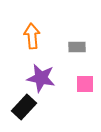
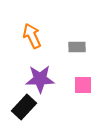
orange arrow: rotated 20 degrees counterclockwise
purple star: moved 1 px left, 1 px down; rotated 12 degrees counterclockwise
pink square: moved 2 px left, 1 px down
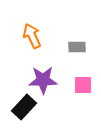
purple star: moved 3 px right, 1 px down
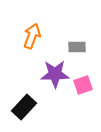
orange arrow: rotated 45 degrees clockwise
purple star: moved 12 px right, 6 px up
pink square: rotated 18 degrees counterclockwise
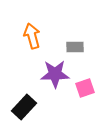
orange arrow: rotated 35 degrees counterclockwise
gray rectangle: moved 2 px left
pink square: moved 2 px right, 3 px down
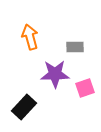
orange arrow: moved 2 px left, 1 px down
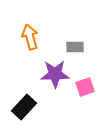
pink square: moved 1 px up
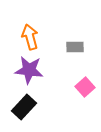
purple star: moved 26 px left, 4 px up; rotated 8 degrees clockwise
pink square: rotated 24 degrees counterclockwise
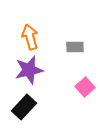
purple star: rotated 20 degrees counterclockwise
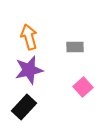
orange arrow: moved 1 px left
pink square: moved 2 px left
